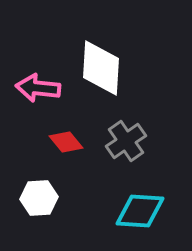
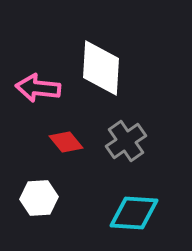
cyan diamond: moved 6 px left, 2 px down
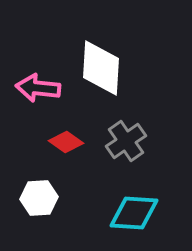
red diamond: rotated 16 degrees counterclockwise
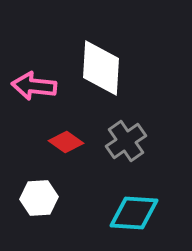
pink arrow: moved 4 px left, 2 px up
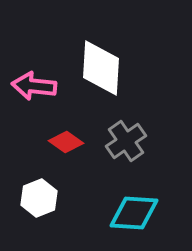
white hexagon: rotated 18 degrees counterclockwise
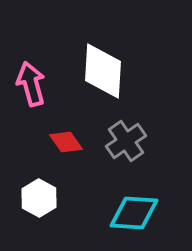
white diamond: moved 2 px right, 3 px down
pink arrow: moved 3 px left, 2 px up; rotated 69 degrees clockwise
red diamond: rotated 20 degrees clockwise
white hexagon: rotated 9 degrees counterclockwise
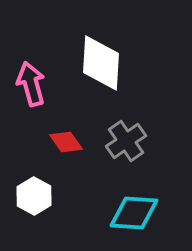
white diamond: moved 2 px left, 8 px up
white hexagon: moved 5 px left, 2 px up
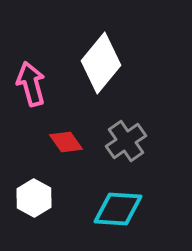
white diamond: rotated 36 degrees clockwise
white hexagon: moved 2 px down
cyan diamond: moved 16 px left, 4 px up
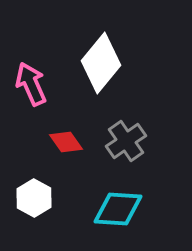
pink arrow: rotated 9 degrees counterclockwise
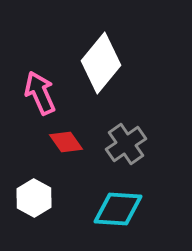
pink arrow: moved 9 px right, 9 px down
gray cross: moved 3 px down
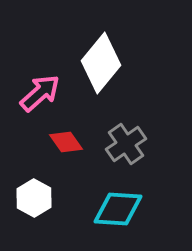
pink arrow: rotated 72 degrees clockwise
